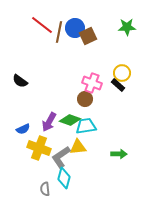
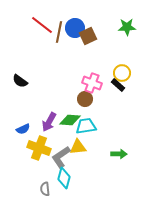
green diamond: rotated 15 degrees counterclockwise
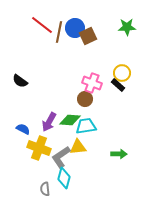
blue semicircle: rotated 128 degrees counterclockwise
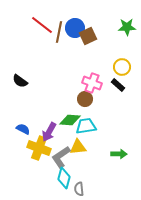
yellow circle: moved 6 px up
purple arrow: moved 10 px down
gray semicircle: moved 34 px right
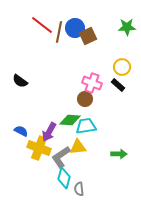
blue semicircle: moved 2 px left, 2 px down
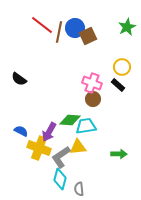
green star: rotated 24 degrees counterclockwise
black semicircle: moved 1 px left, 2 px up
brown circle: moved 8 px right
cyan diamond: moved 4 px left, 1 px down
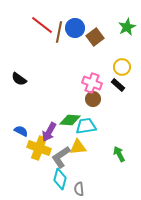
brown square: moved 7 px right, 1 px down; rotated 12 degrees counterclockwise
green arrow: rotated 119 degrees counterclockwise
